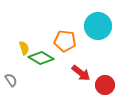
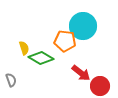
cyan circle: moved 15 px left
gray semicircle: rotated 16 degrees clockwise
red circle: moved 5 px left, 1 px down
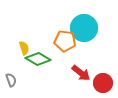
cyan circle: moved 1 px right, 2 px down
green diamond: moved 3 px left, 1 px down
red circle: moved 3 px right, 3 px up
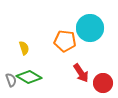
cyan circle: moved 6 px right
green diamond: moved 9 px left, 18 px down
red arrow: rotated 18 degrees clockwise
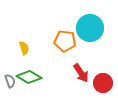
gray semicircle: moved 1 px left, 1 px down
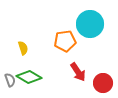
cyan circle: moved 4 px up
orange pentagon: rotated 15 degrees counterclockwise
yellow semicircle: moved 1 px left
red arrow: moved 3 px left, 1 px up
gray semicircle: moved 1 px up
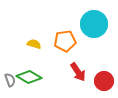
cyan circle: moved 4 px right
yellow semicircle: moved 11 px right, 4 px up; rotated 56 degrees counterclockwise
red circle: moved 1 px right, 2 px up
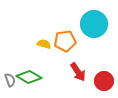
yellow semicircle: moved 10 px right
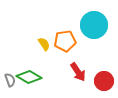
cyan circle: moved 1 px down
yellow semicircle: rotated 40 degrees clockwise
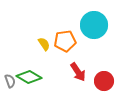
gray semicircle: moved 1 px down
